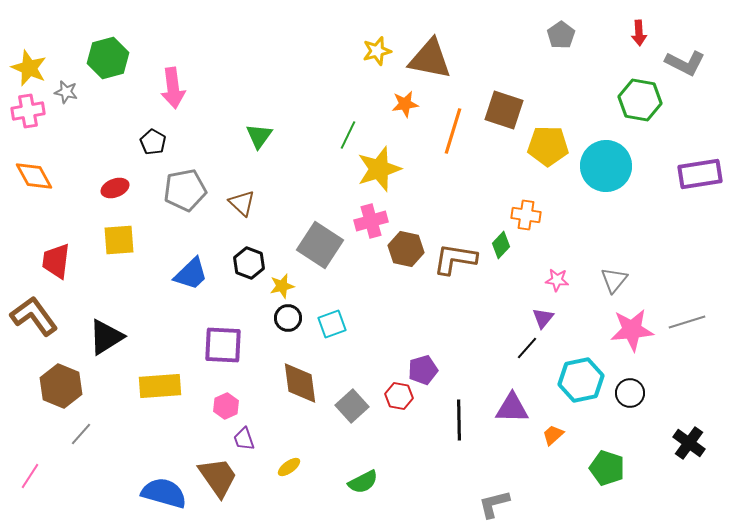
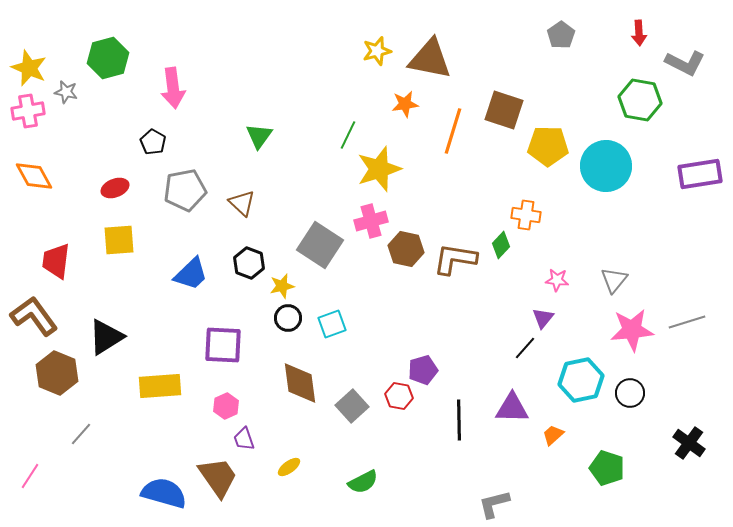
black line at (527, 348): moved 2 px left
brown hexagon at (61, 386): moved 4 px left, 13 px up
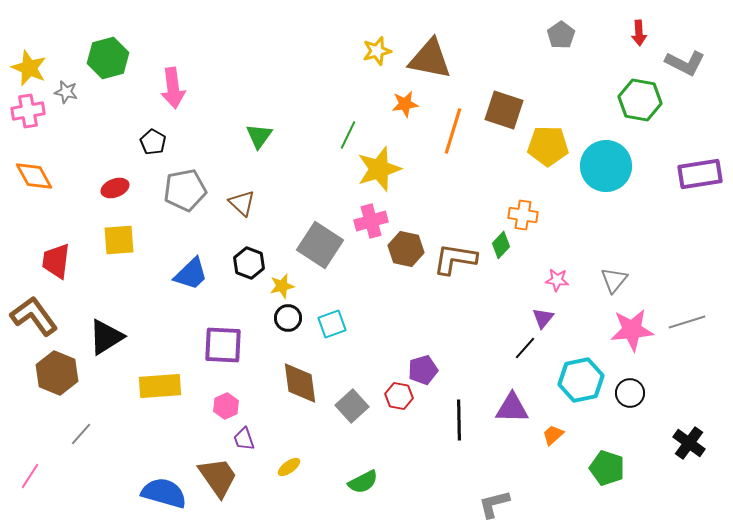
orange cross at (526, 215): moved 3 px left
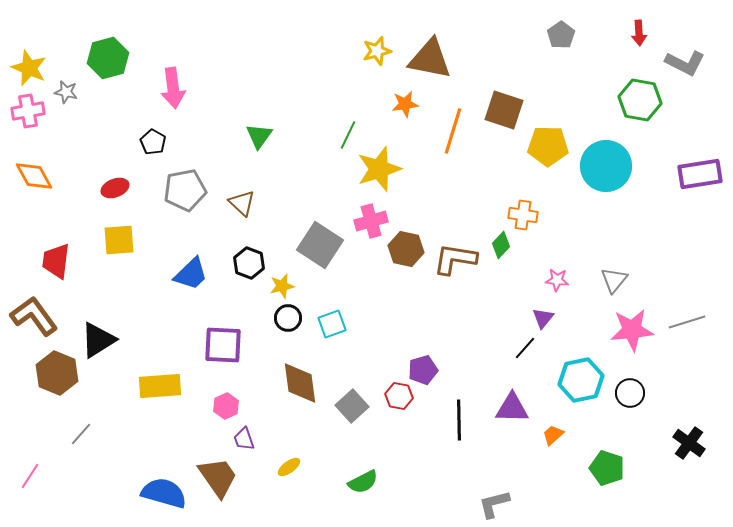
black triangle at (106, 337): moved 8 px left, 3 px down
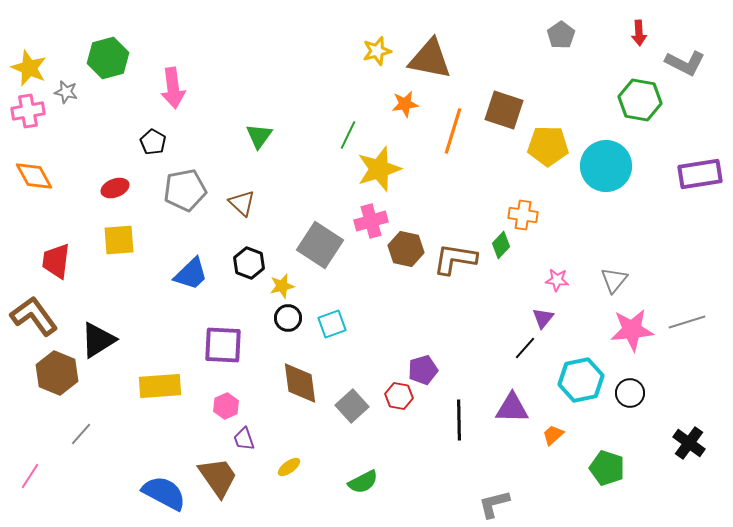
blue semicircle at (164, 493): rotated 12 degrees clockwise
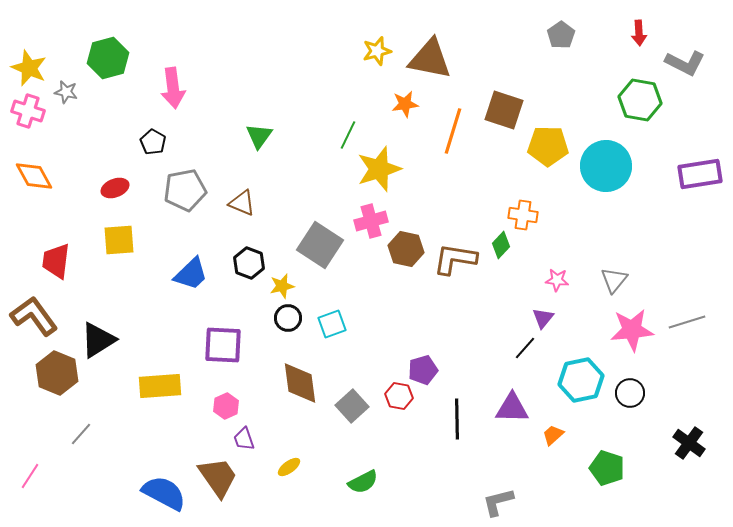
pink cross at (28, 111): rotated 28 degrees clockwise
brown triangle at (242, 203): rotated 20 degrees counterclockwise
black line at (459, 420): moved 2 px left, 1 px up
gray L-shape at (494, 504): moved 4 px right, 2 px up
